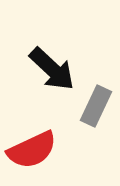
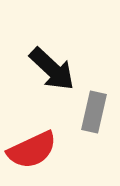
gray rectangle: moved 2 px left, 6 px down; rotated 12 degrees counterclockwise
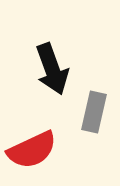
black arrow: rotated 27 degrees clockwise
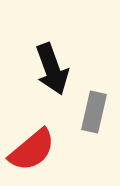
red semicircle: rotated 15 degrees counterclockwise
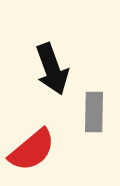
gray rectangle: rotated 12 degrees counterclockwise
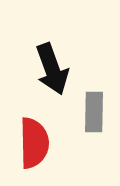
red semicircle: moved 2 px right, 7 px up; rotated 51 degrees counterclockwise
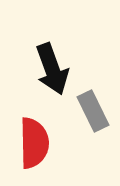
gray rectangle: moved 1 px left, 1 px up; rotated 27 degrees counterclockwise
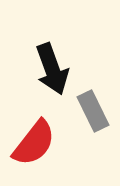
red semicircle: rotated 39 degrees clockwise
